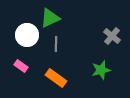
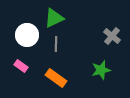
green triangle: moved 4 px right
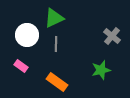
orange rectangle: moved 1 px right, 4 px down
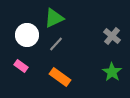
gray line: rotated 42 degrees clockwise
green star: moved 11 px right, 2 px down; rotated 24 degrees counterclockwise
orange rectangle: moved 3 px right, 5 px up
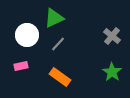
gray line: moved 2 px right
pink rectangle: rotated 48 degrees counterclockwise
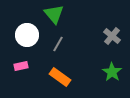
green triangle: moved 4 px up; rotated 45 degrees counterclockwise
gray line: rotated 14 degrees counterclockwise
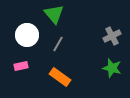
gray cross: rotated 24 degrees clockwise
green star: moved 4 px up; rotated 18 degrees counterclockwise
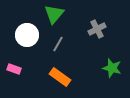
green triangle: rotated 20 degrees clockwise
gray cross: moved 15 px left, 7 px up
pink rectangle: moved 7 px left, 3 px down; rotated 32 degrees clockwise
